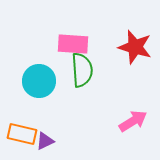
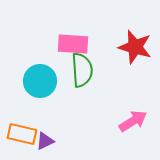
cyan circle: moved 1 px right
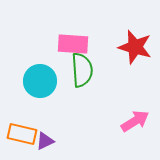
pink arrow: moved 2 px right
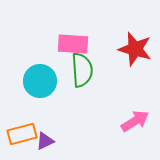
red star: moved 2 px down
orange rectangle: rotated 28 degrees counterclockwise
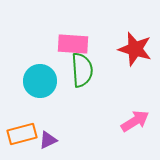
purple triangle: moved 3 px right, 1 px up
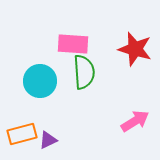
green semicircle: moved 2 px right, 2 px down
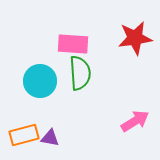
red star: moved 11 px up; rotated 24 degrees counterclockwise
green semicircle: moved 4 px left, 1 px down
orange rectangle: moved 2 px right, 1 px down
purple triangle: moved 2 px right, 2 px up; rotated 36 degrees clockwise
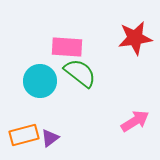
pink rectangle: moved 6 px left, 3 px down
green semicircle: rotated 48 degrees counterclockwise
purple triangle: rotated 48 degrees counterclockwise
